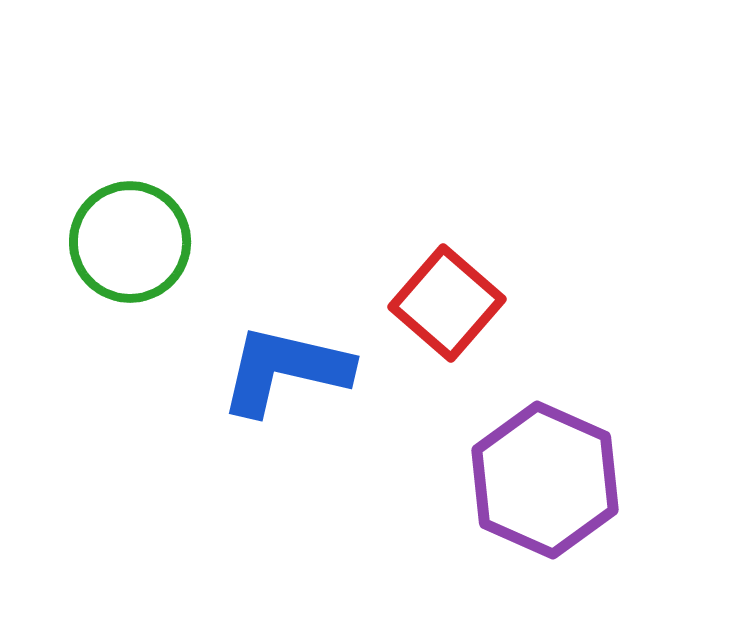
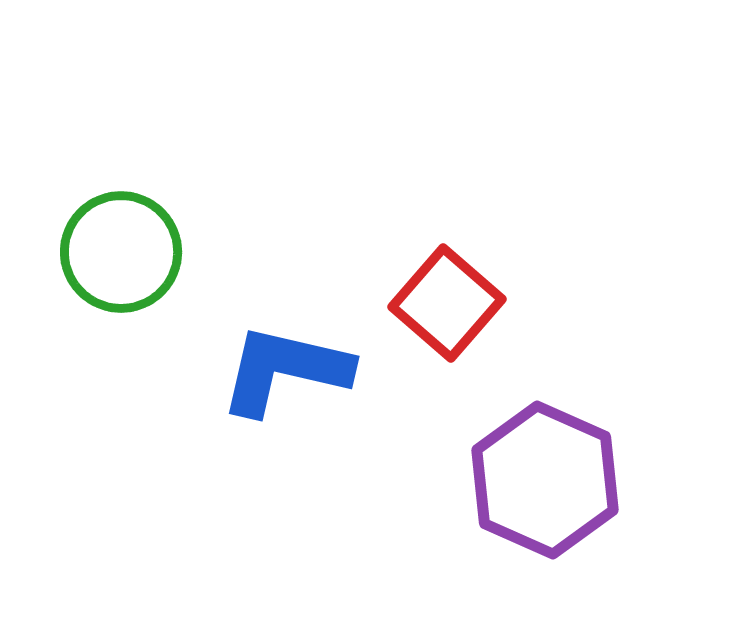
green circle: moved 9 px left, 10 px down
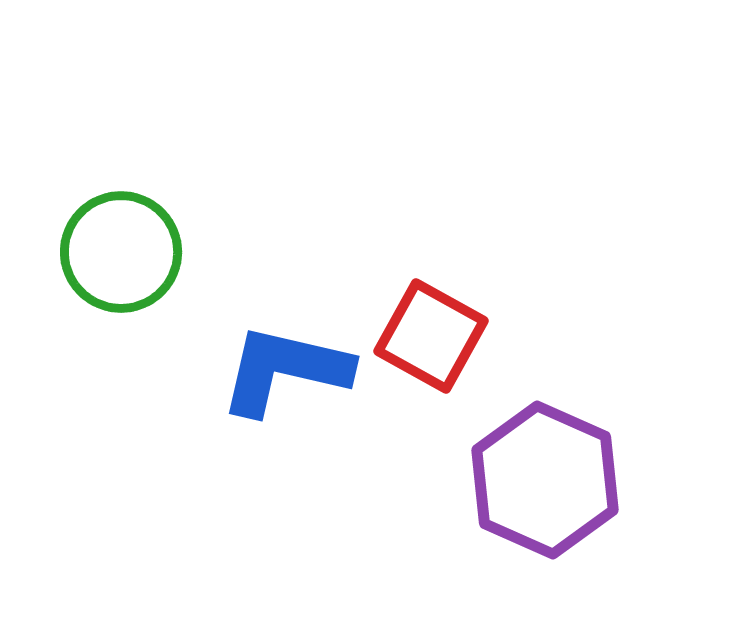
red square: moved 16 px left, 33 px down; rotated 12 degrees counterclockwise
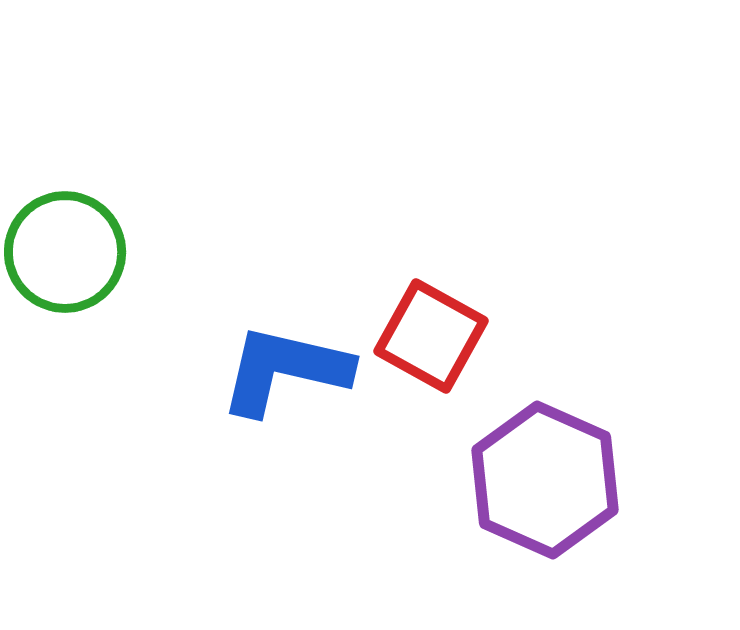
green circle: moved 56 px left
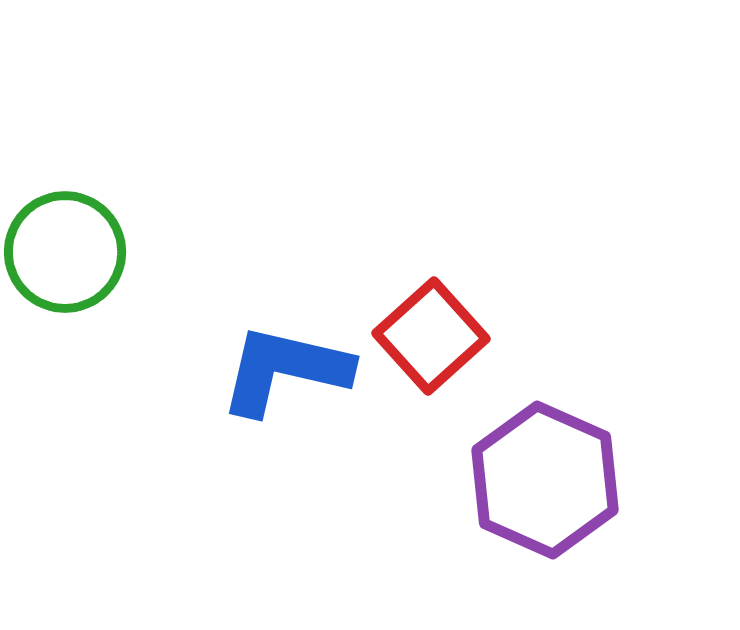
red square: rotated 19 degrees clockwise
